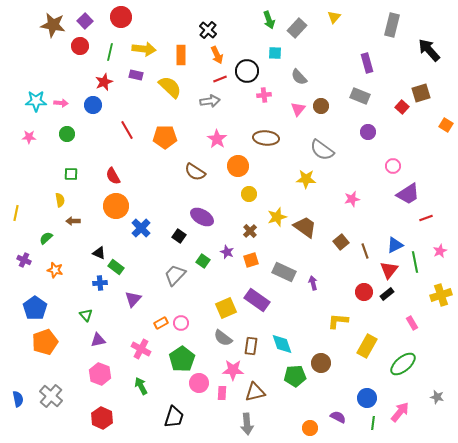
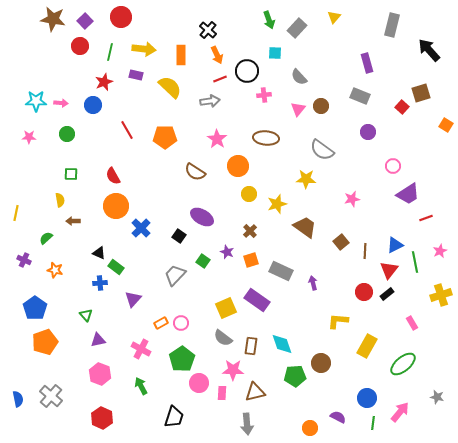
brown star at (53, 25): moved 6 px up
yellow star at (277, 217): moved 13 px up
brown line at (365, 251): rotated 21 degrees clockwise
gray rectangle at (284, 272): moved 3 px left, 1 px up
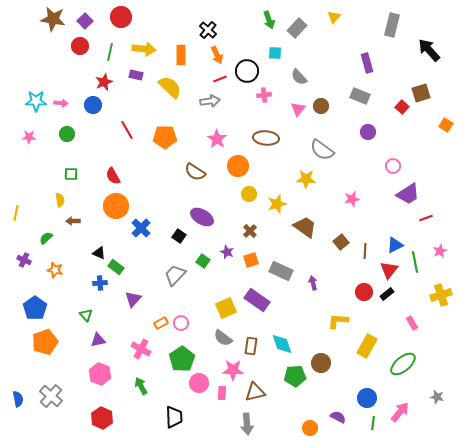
black trapezoid at (174, 417): rotated 20 degrees counterclockwise
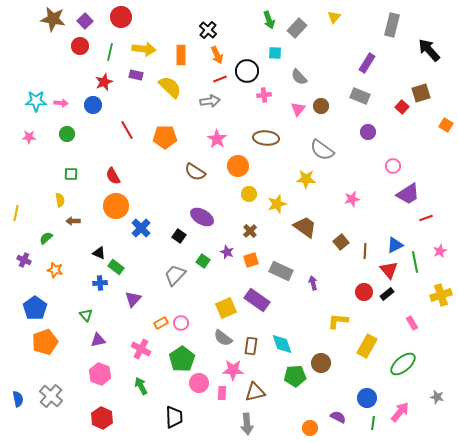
purple rectangle at (367, 63): rotated 48 degrees clockwise
red triangle at (389, 270): rotated 18 degrees counterclockwise
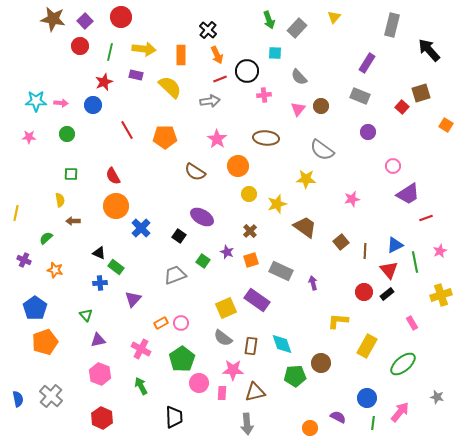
gray trapezoid at (175, 275): rotated 25 degrees clockwise
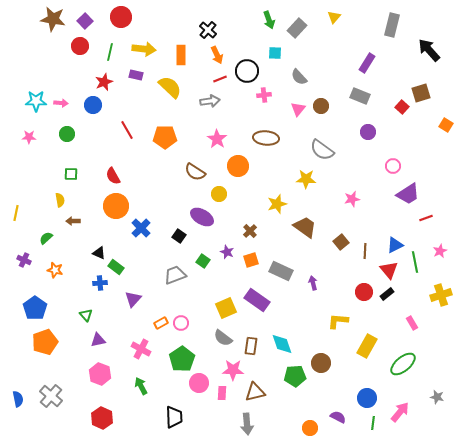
yellow circle at (249, 194): moved 30 px left
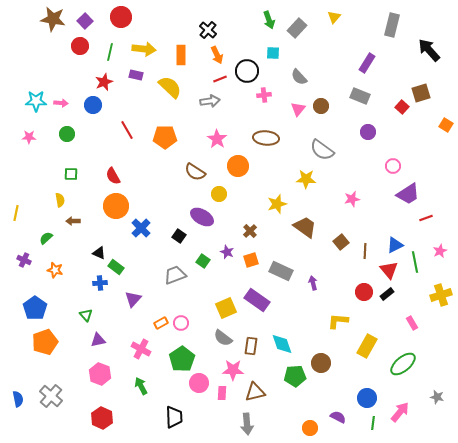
cyan square at (275, 53): moved 2 px left
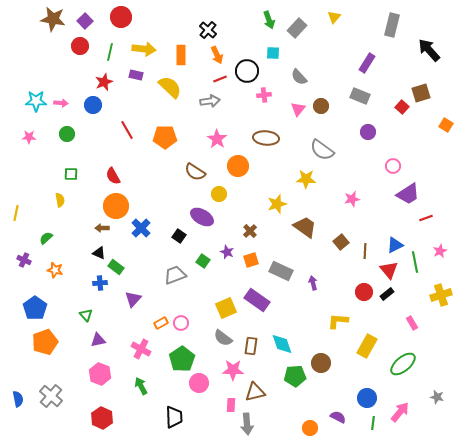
brown arrow at (73, 221): moved 29 px right, 7 px down
pink rectangle at (222, 393): moved 9 px right, 12 px down
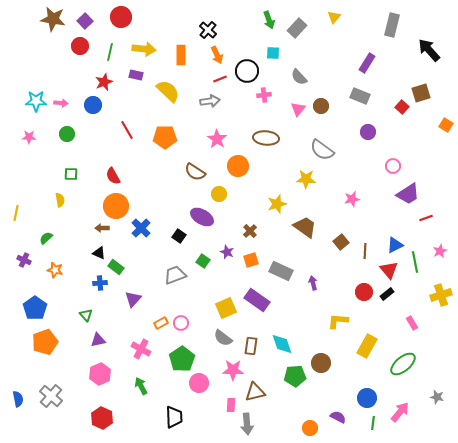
yellow semicircle at (170, 87): moved 2 px left, 4 px down
pink hexagon at (100, 374): rotated 15 degrees clockwise
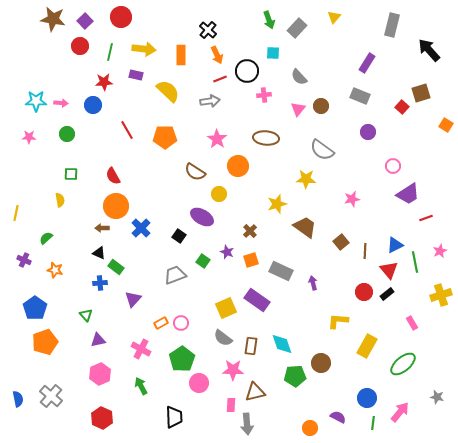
red star at (104, 82): rotated 18 degrees clockwise
